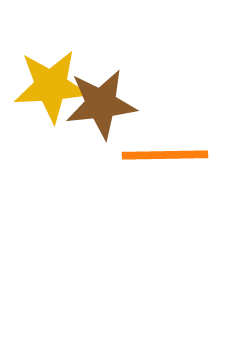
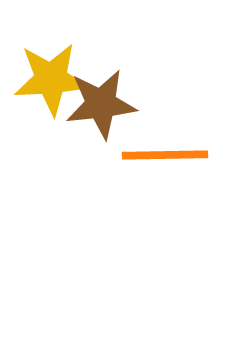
yellow star: moved 7 px up
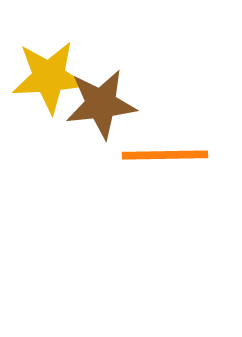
yellow star: moved 2 px left, 2 px up
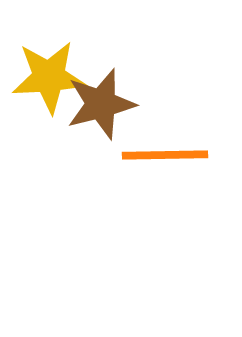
brown star: rotated 8 degrees counterclockwise
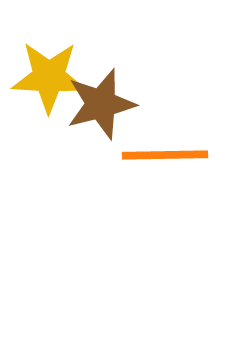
yellow star: rotated 6 degrees clockwise
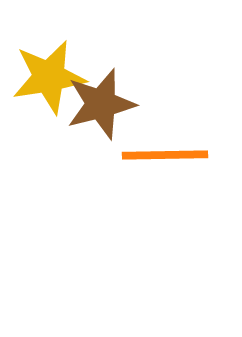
yellow star: rotated 12 degrees counterclockwise
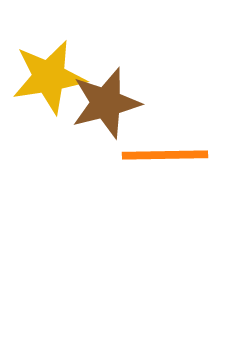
brown star: moved 5 px right, 1 px up
